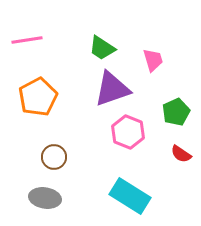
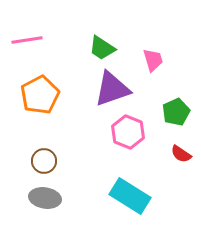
orange pentagon: moved 2 px right, 2 px up
brown circle: moved 10 px left, 4 px down
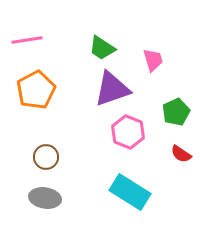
orange pentagon: moved 4 px left, 5 px up
brown circle: moved 2 px right, 4 px up
cyan rectangle: moved 4 px up
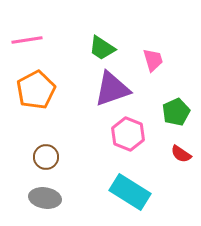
pink hexagon: moved 2 px down
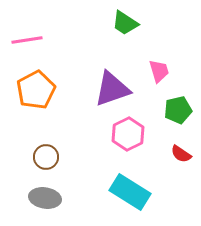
green trapezoid: moved 23 px right, 25 px up
pink trapezoid: moved 6 px right, 11 px down
green pentagon: moved 2 px right, 2 px up; rotated 12 degrees clockwise
pink hexagon: rotated 12 degrees clockwise
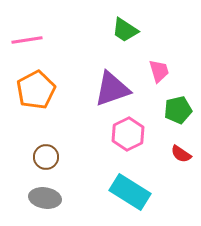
green trapezoid: moved 7 px down
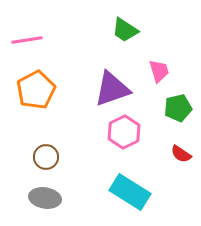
green pentagon: moved 2 px up
pink hexagon: moved 4 px left, 2 px up
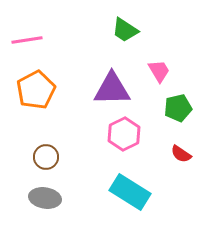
pink trapezoid: rotated 15 degrees counterclockwise
purple triangle: rotated 18 degrees clockwise
pink hexagon: moved 2 px down
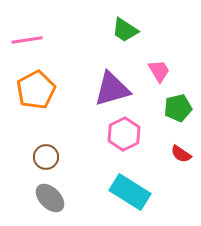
purple triangle: rotated 15 degrees counterclockwise
gray ellipse: moved 5 px right; rotated 36 degrees clockwise
